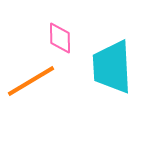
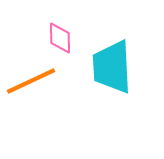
orange line: rotated 6 degrees clockwise
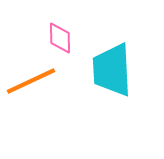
cyan trapezoid: moved 3 px down
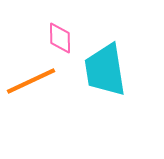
cyan trapezoid: moved 7 px left; rotated 6 degrees counterclockwise
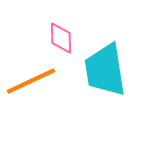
pink diamond: moved 1 px right
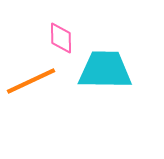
cyan trapezoid: rotated 100 degrees clockwise
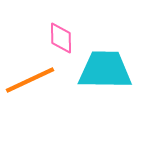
orange line: moved 1 px left, 1 px up
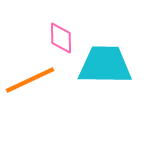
cyan trapezoid: moved 5 px up
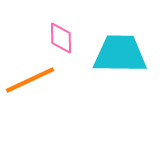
cyan trapezoid: moved 15 px right, 11 px up
